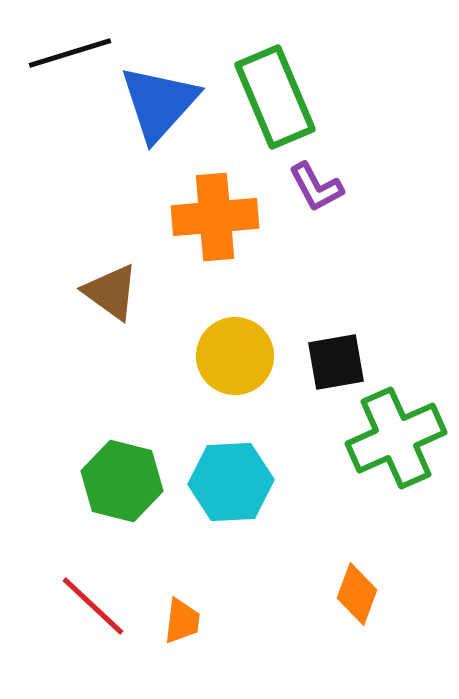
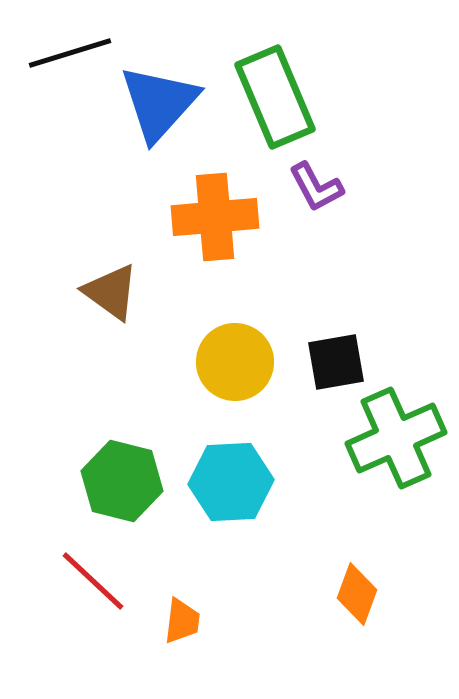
yellow circle: moved 6 px down
red line: moved 25 px up
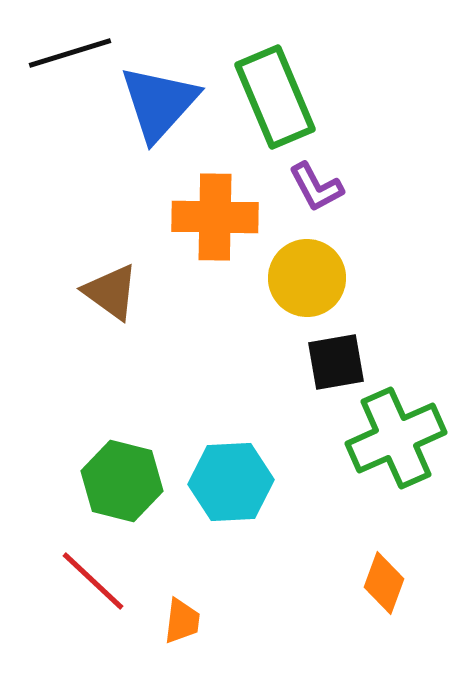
orange cross: rotated 6 degrees clockwise
yellow circle: moved 72 px right, 84 px up
orange diamond: moved 27 px right, 11 px up
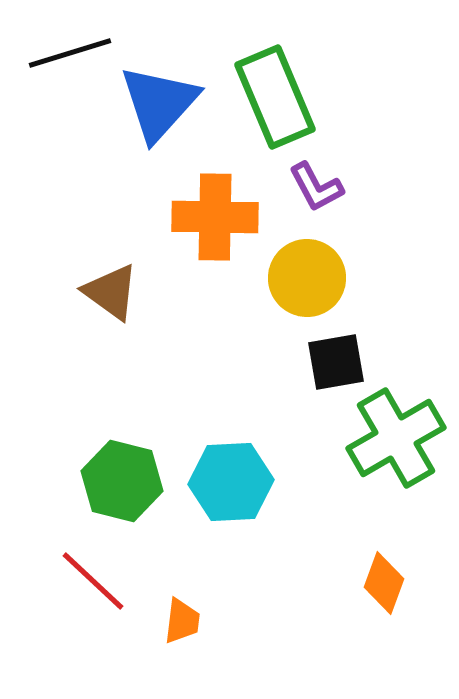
green cross: rotated 6 degrees counterclockwise
